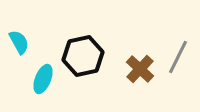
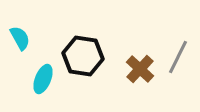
cyan semicircle: moved 1 px right, 4 px up
black hexagon: rotated 21 degrees clockwise
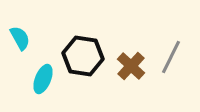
gray line: moved 7 px left
brown cross: moved 9 px left, 3 px up
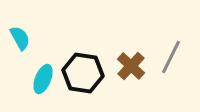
black hexagon: moved 17 px down
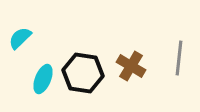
cyan semicircle: rotated 105 degrees counterclockwise
gray line: moved 8 px right, 1 px down; rotated 20 degrees counterclockwise
brown cross: rotated 12 degrees counterclockwise
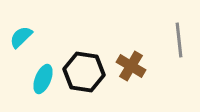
cyan semicircle: moved 1 px right, 1 px up
gray line: moved 18 px up; rotated 12 degrees counterclockwise
black hexagon: moved 1 px right, 1 px up
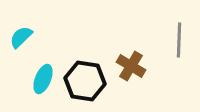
gray line: rotated 8 degrees clockwise
black hexagon: moved 1 px right, 9 px down
